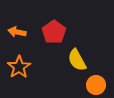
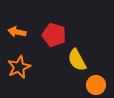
red pentagon: moved 3 px down; rotated 20 degrees counterclockwise
orange star: rotated 10 degrees clockwise
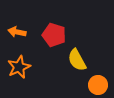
orange circle: moved 2 px right
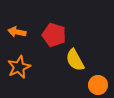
yellow semicircle: moved 2 px left
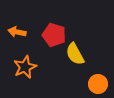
yellow semicircle: moved 6 px up
orange star: moved 6 px right
orange circle: moved 1 px up
